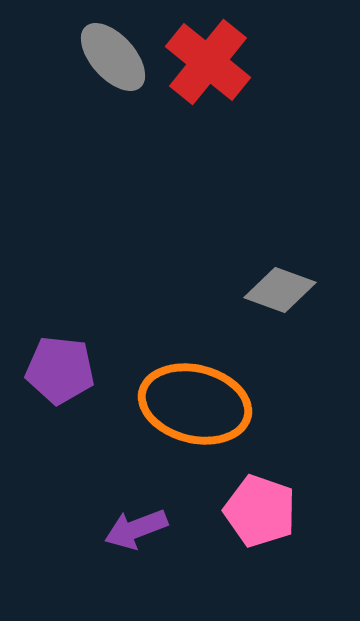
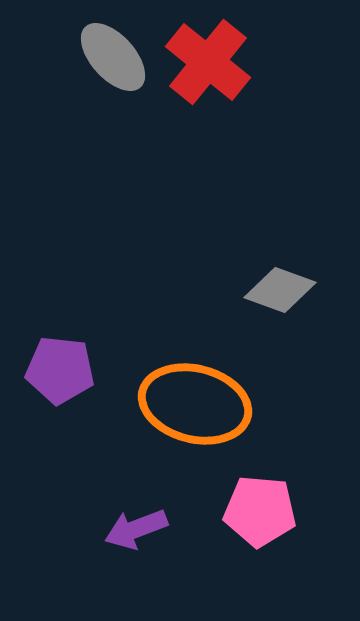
pink pentagon: rotated 14 degrees counterclockwise
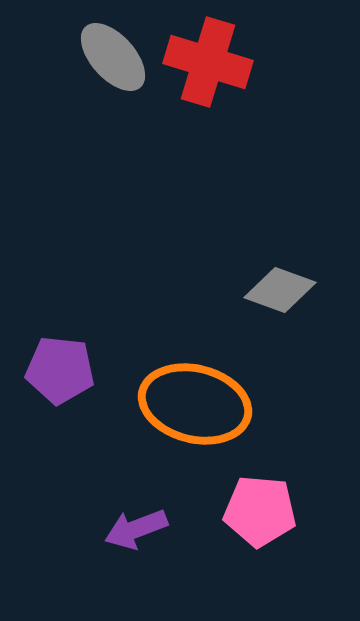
red cross: rotated 22 degrees counterclockwise
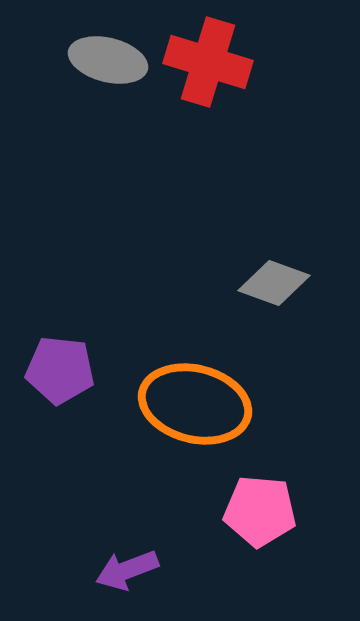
gray ellipse: moved 5 px left, 3 px down; rotated 34 degrees counterclockwise
gray diamond: moved 6 px left, 7 px up
purple arrow: moved 9 px left, 41 px down
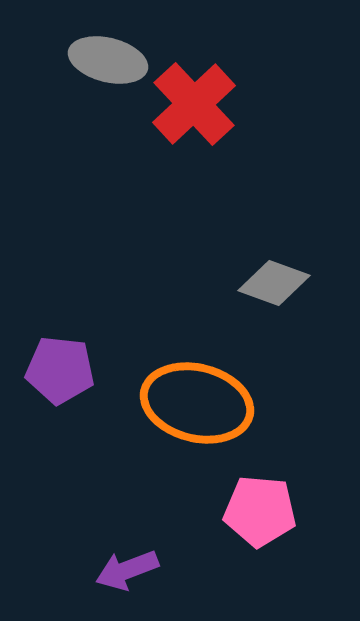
red cross: moved 14 px left, 42 px down; rotated 30 degrees clockwise
orange ellipse: moved 2 px right, 1 px up
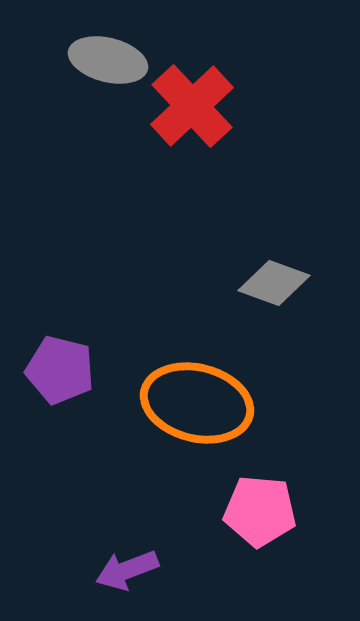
red cross: moved 2 px left, 2 px down
purple pentagon: rotated 8 degrees clockwise
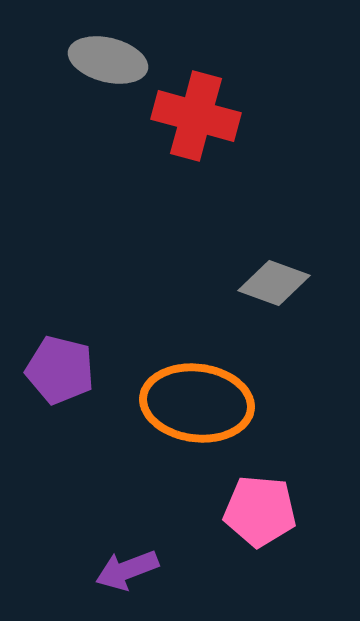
red cross: moved 4 px right, 10 px down; rotated 32 degrees counterclockwise
orange ellipse: rotated 7 degrees counterclockwise
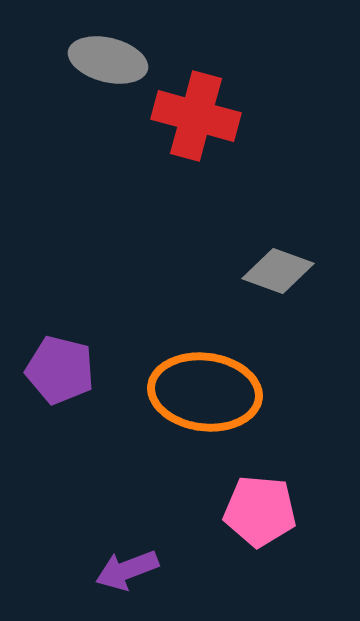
gray diamond: moved 4 px right, 12 px up
orange ellipse: moved 8 px right, 11 px up
